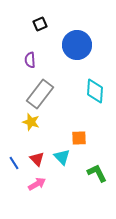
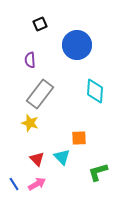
yellow star: moved 1 px left, 1 px down
blue line: moved 21 px down
green L-shape: moved 1 px right, 1 px up; rotated 80 degrees counterclockwise
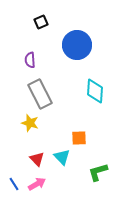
black square: moved 1 px right, 2 px up
gray rectangle: rotated 64 degrees counterclockwise
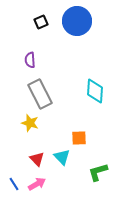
blue circle: moved 24 px up
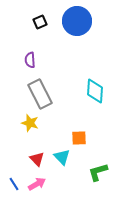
black square: moved 1 px left
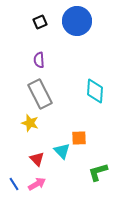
purple semicircle: moved 9 px right
cyan triangle: moved 6 px up
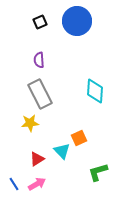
yellow star: rotated 24 degrees counterclockwise
orange square: rotated 21 degrees counterclockwise
red triangle: rotated 42 degrees clockwise
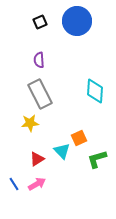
green L-shape: moved 1 px left, 13 px up
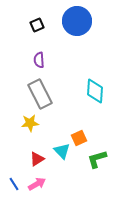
black square: moved 3 px left, 3 px down
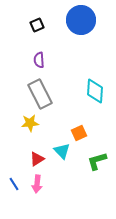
blue circle: moved 4 px right, 1 px up
orange square: moved 5 px up
green L-shape: moved 2 px down
pink arrow: rotated 126 degrees clockwise
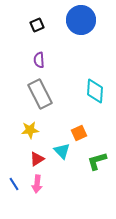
yellow star: moved 7 px down
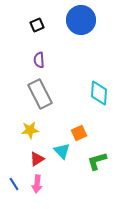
cyan diamond: moved 4 px right, 2 px down
